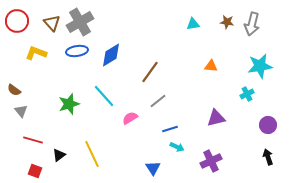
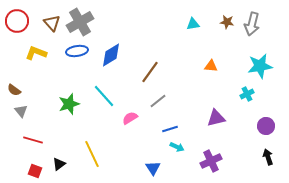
purple circle: moved 2 px left, 1 px down
black triangle: moved 9 px down
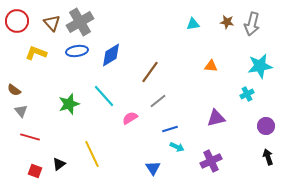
red line: moved 3 px left, 3 px up
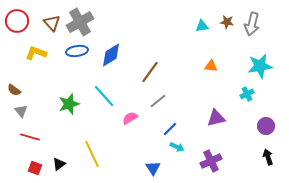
cyan triangle: moved 9 px right, 2 px down
blue line: rotated 28 degrees counterclockwise
red square: moved 3 px up
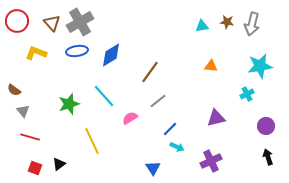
gray triangle: moved 2 px right
yellow line: moved 13 px up
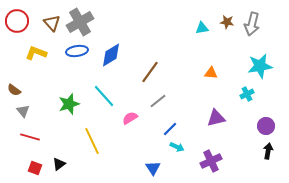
cyan triangle: moved 2 px down
orange triangle: moved 7 px down
black arrow: moved 6 px up; rotated 28 degrees clockwise
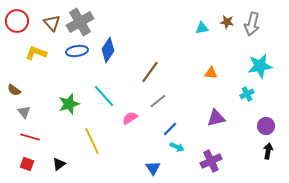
blue diamond: moved 3 px left, 5 px up; rotated 25 degrees counterclockwise
gray triangle: moved 1 px right, 1 px down
red square: moved 8 px left, 4 px up
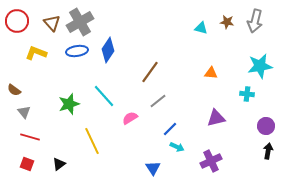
gray arrow: moved 3 px right, 3 px up
cyan triangle: moved 1 px left; rotated 24 degrees clockwise
cyan cross: rotated 32 degrees clockwise
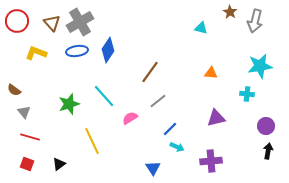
brown star: moved 3 px right, 10 px up; rotated 24 degrees clockwise
purple cross: rotated 20 degrees clockwise
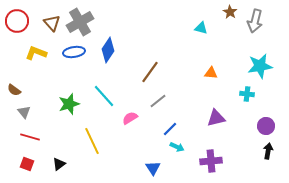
blue ellipse: moved 3 px left, 1 px down
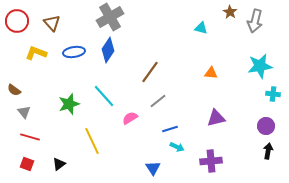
gray cross: moved 30 px right, 5 px up
cyan cross: moved 26 px right
blue line: rotated 28 degrees clockwise
